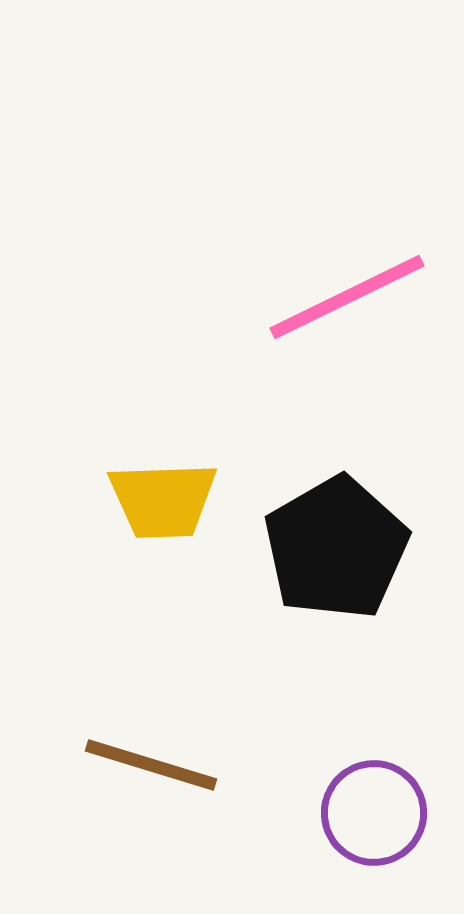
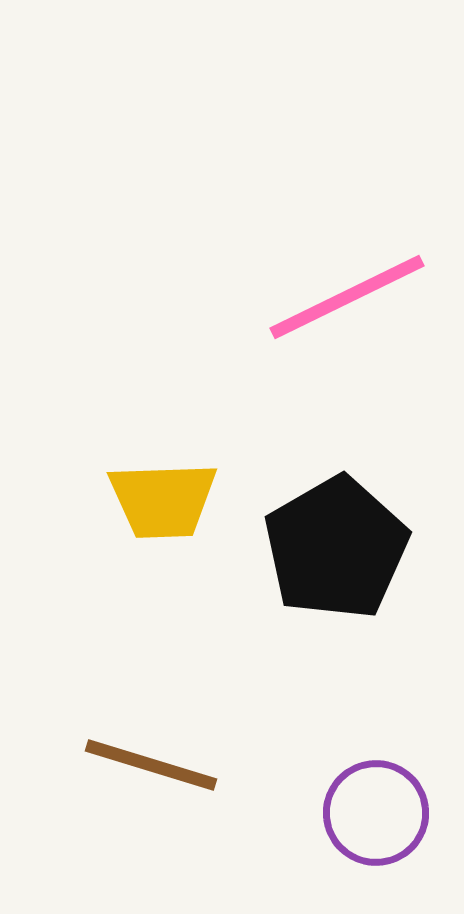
purple circle: moved 2 px right
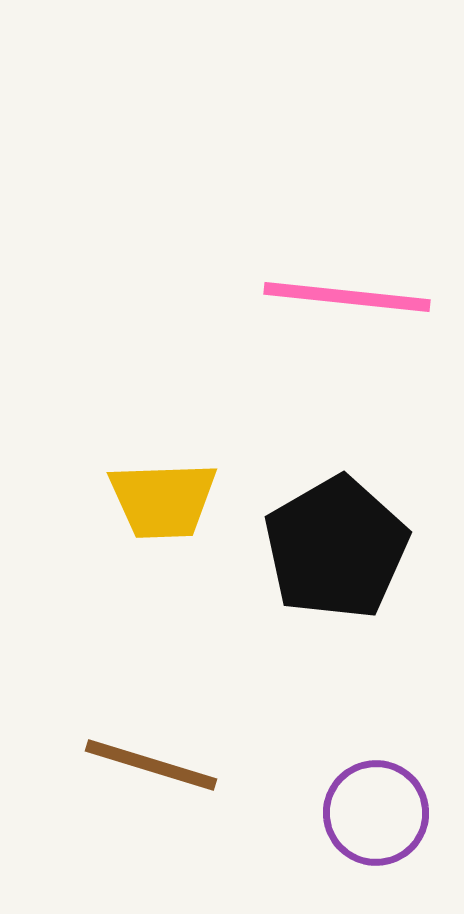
pink line: rotated 32 degrees clockwise
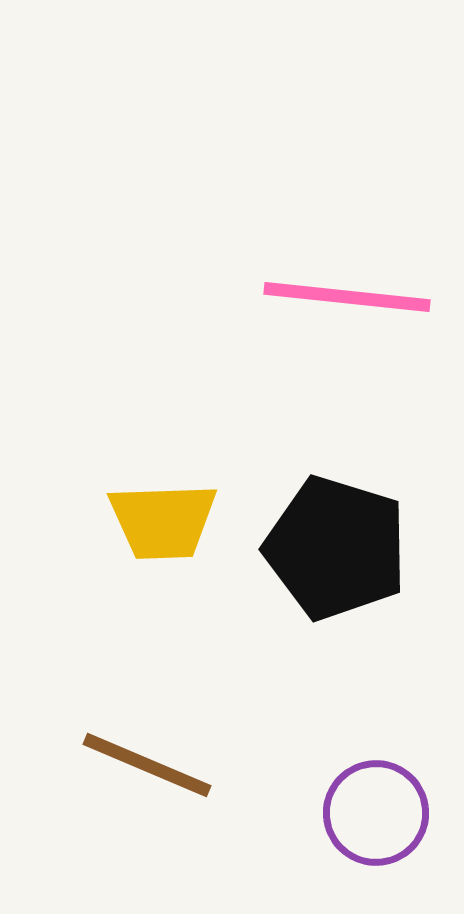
yellow trapezoid: moved 21 px down
black pentagon: rotated 25 degrees counterclockwise
brown line: moved 4 px left; rotated 6 degrees clockwise
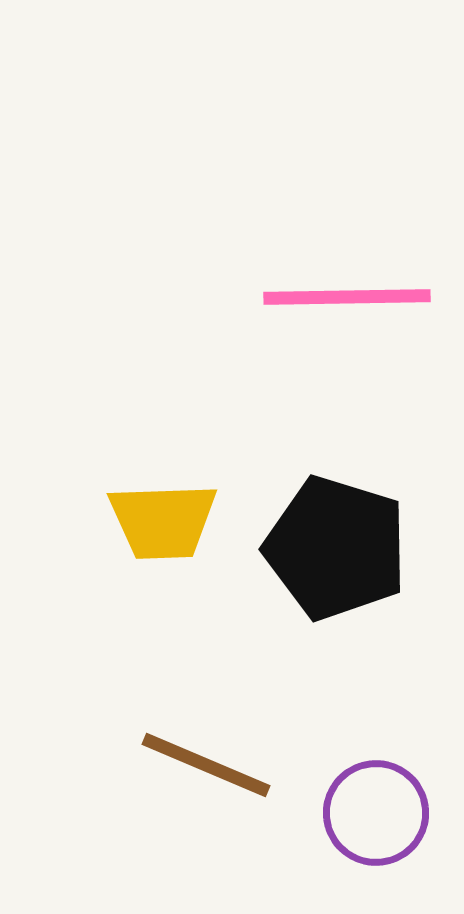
pink line: rotated 7 degrees counterclockwise
brown line: moved 59 px right
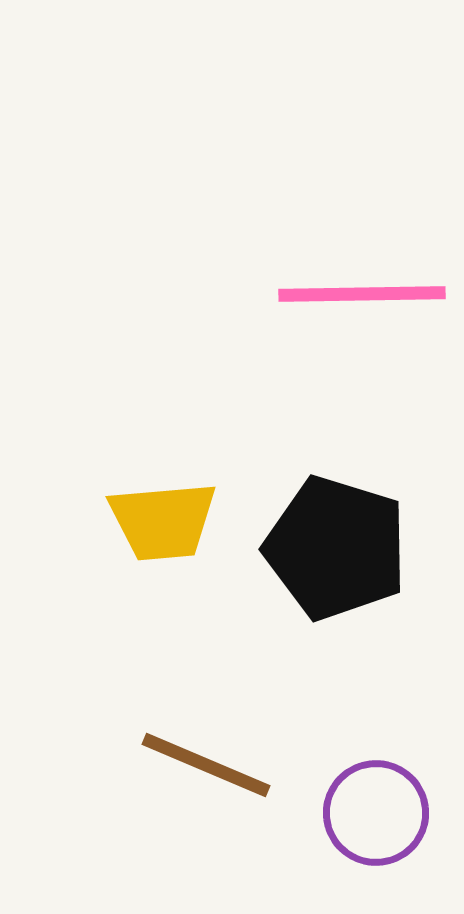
pink line: moved 15 px right, 3 px up
yellow trapezoid: rotated 3 degrees counterclockwise
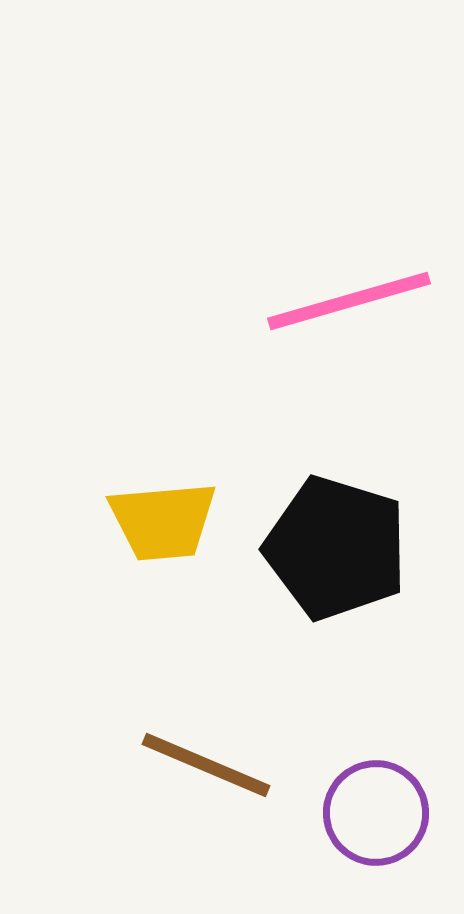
pink line: moved 13 px left, 7 px down; rotated 15 degrees counterclockwise
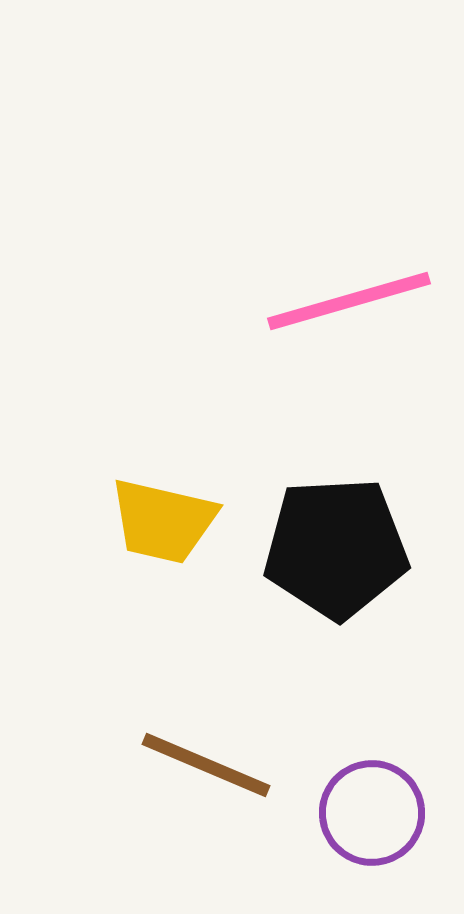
yellow trapezoid: rotated 18 degrees clockwise
black pentagon: rotated 20 degrees counterclockwise
purple circle: moved 4 px left
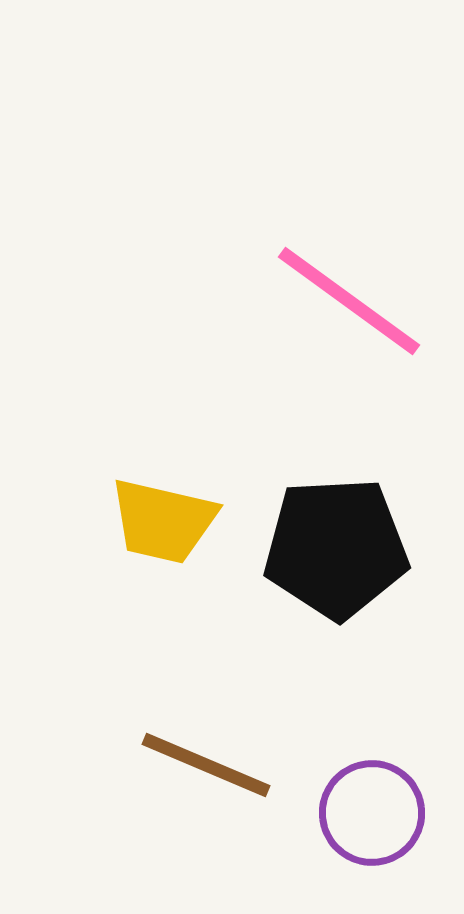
pink line: rotated 52 degrees clockwise
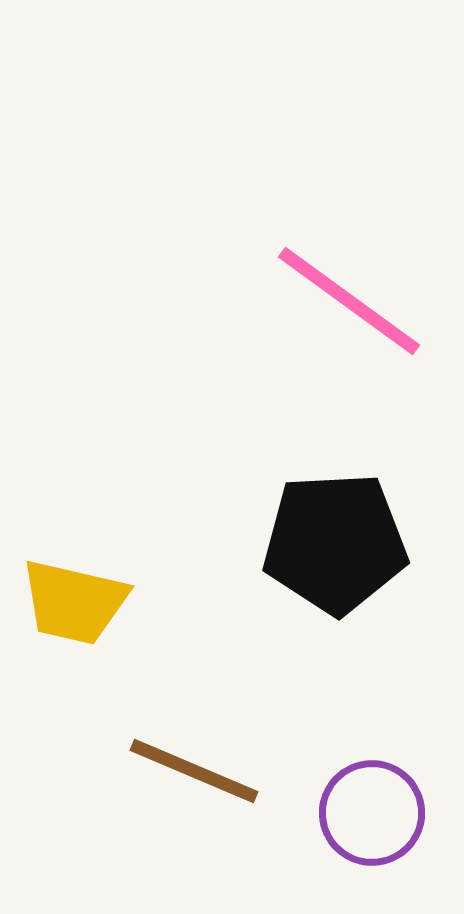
yellow trapezoid: moved 89 px left, 81 px down
black pentagon: moved 1 px left, 5 px up
brown line: moved 12 px left, 6 px down
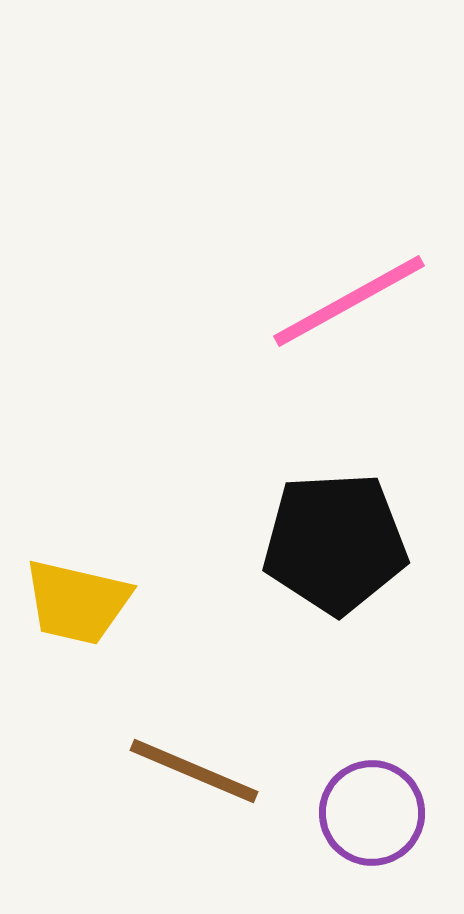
pink line: rotated 65 degrees counterclockwise
yellow trapezoid: moved 3 px right
